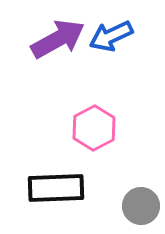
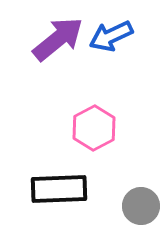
purple arrow: rotated 10 degrees counterclockwise
black rectangle: moved 3 px right, 1 px down
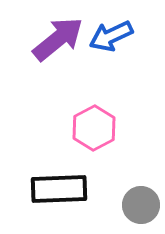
gray circle: moved 1 px up
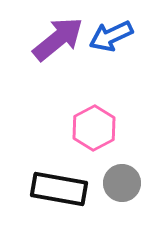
black rectangle: rotated 12 degrees clockwise
gray circle: moved 19 px left, 22 px up
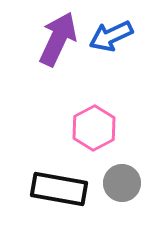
purple arrow: rotated 26 degrees counterclockwise
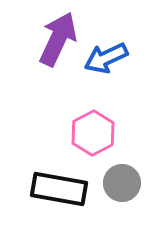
blue arrow: moved 5 px left, 22 px down
pink hexagon: moved 1 px left, 5 px down
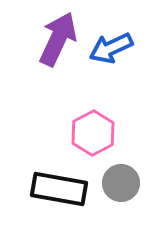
blue arrow: moved 5 px right, 10 px up
gray circle: moved 1 px left
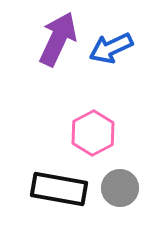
gray circle: moved 1 px left, 5 px down
